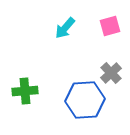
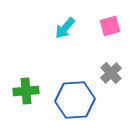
green cross: moved 1 px right
blue hexagon: moved 10 px left
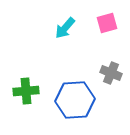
pink square: moved 3 px left, 3 px up
gray cross: rotated 25 degrees counterclockwise
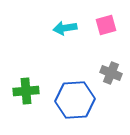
pink square: moved 1 px left, 2 px down
cyan arrow: rotated 40 degrees clockwise
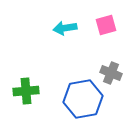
blue hexagon: moved 8 px right, 1 px up; rotated 6 degrees counterclockwise
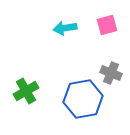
pink square: moved 1 px right
green cross: rotated 25 degrees counterclockwise
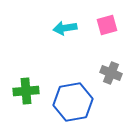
green cross: rotated 25 degrees clockwise
blue hexagon: moved 10 px left, 3 px down
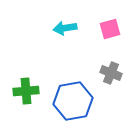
pink square: moved 3 px right, 4 px down
blue hexagon: moved 1 px up
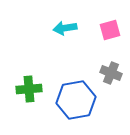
pink square: moved 1 px down
green cross: moved 3 px right, 2 px up
blue hexagon: moved 3 px right, 1 px up
